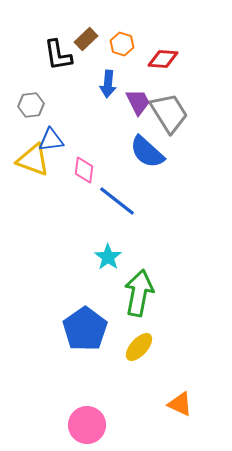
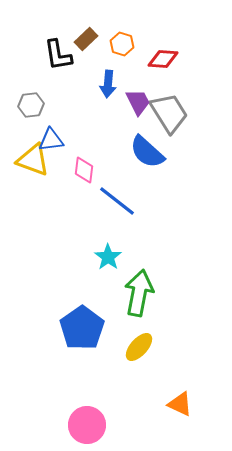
blue pentagon: moved 3 px left, 1 px up
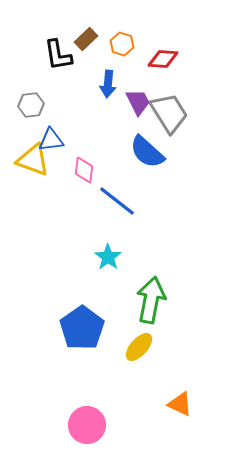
green arrow: moved 12 px right, 7 px down
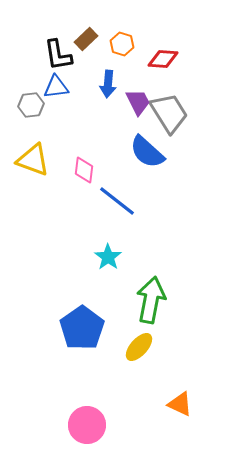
blue triangle: moved 5 px right, 53 px up
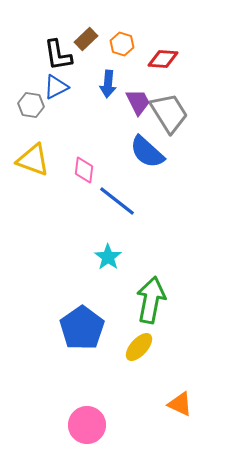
blue triangle: rotated 20 degrees counterclockwise
gray hexagon: rotated 15 degrees clockwise
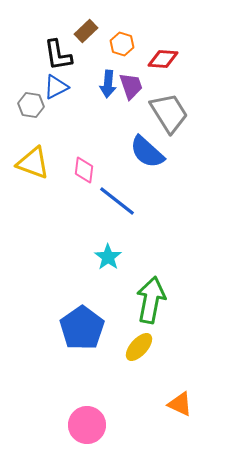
brown rectangle: moved 8 px up
purple trapezoid: moved 7 px left, 16 px up; rotated 8 degrees clockwise
yellow triangle: moved 3 px down
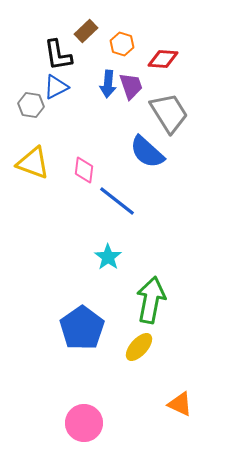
pink circle: moved 3 px left, 2 px up
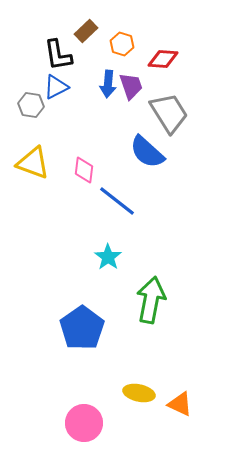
yellow ellipse: moved 46 px down; rotated 60 degrees clockwise
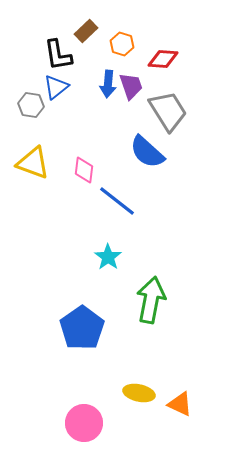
blue triangle: rotated 12 degrees counterclockwise
gray trapezoid: moved 1 px left, 2 px up
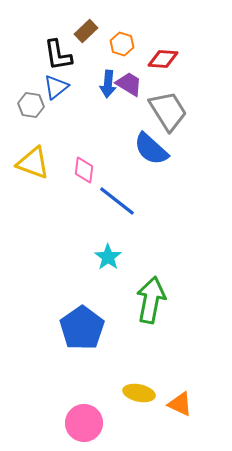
purple trapezoid: moved 2 px left, 2 px up; rotated 40 degrees counterclockwise
blue semicircle: moved 4 px right, 3 px up
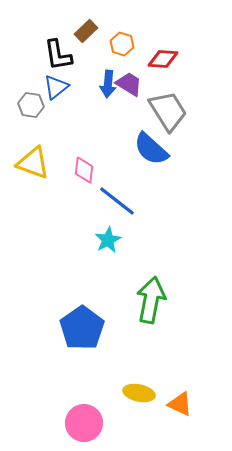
cyan star: moved 17 px up; rotated 8 degrees clockwise
